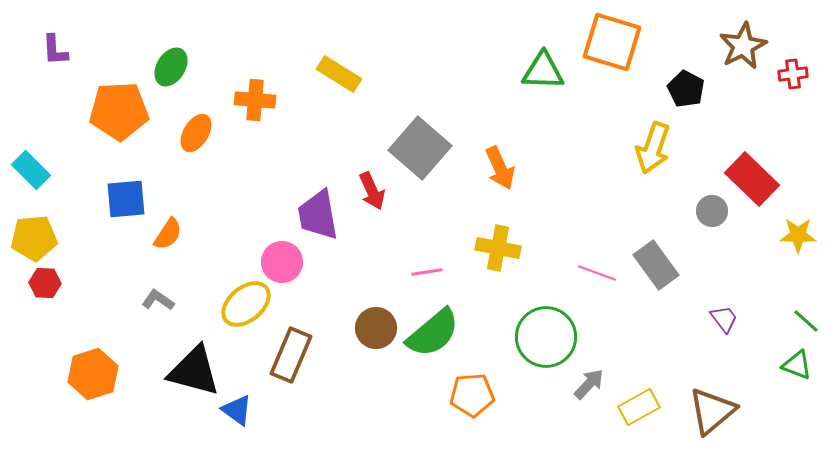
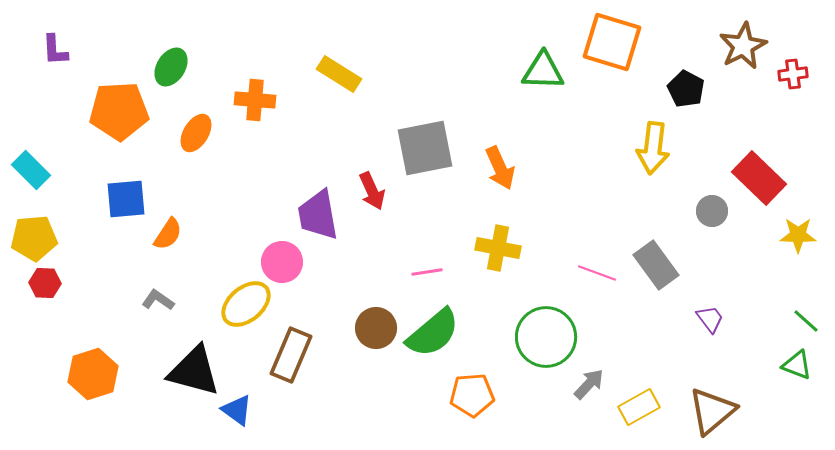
gray square at (420, 148): moved 5 px right; rotated 38 degrees clockwise
yellow arrow at (653, 148): rotated 12 degrees counterclockwise
red rectangle at (752, 179): moved 7 px right, 1 px up
purple trapezoid at (724, 319): moved 14 px left
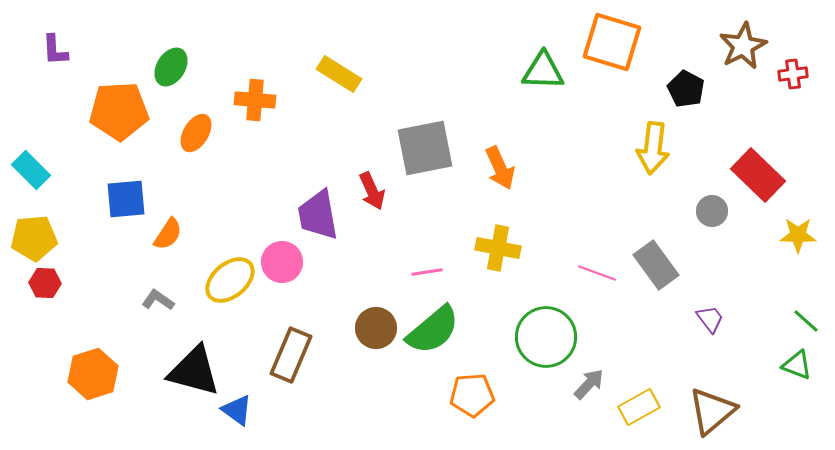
red rectangle at (759, 178): moved 1 px left, 3 px up
yellow ellipse at (246, 304): moved 16 px left, 24 px up
green semicircle at (433, 333): moved 3 px up
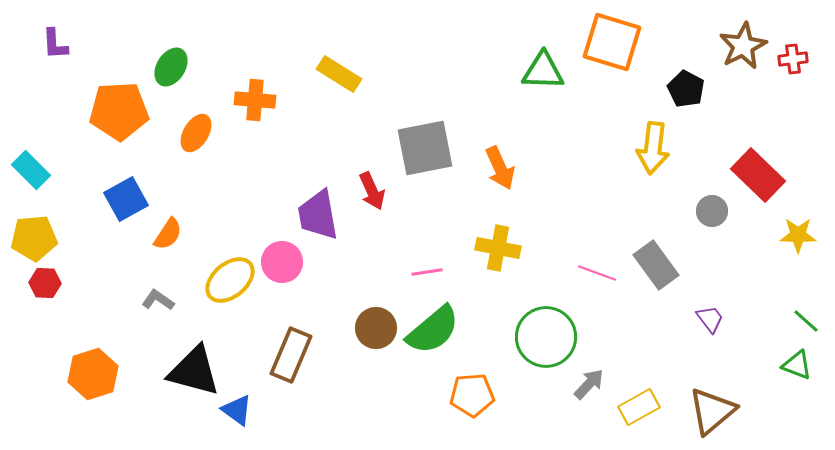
purple L-shape at (55, 50): moved 6 px up
red cross at (793, 74): moved 15 px up
blue square at (126, 199): rotated 24 degrees counterclockwise
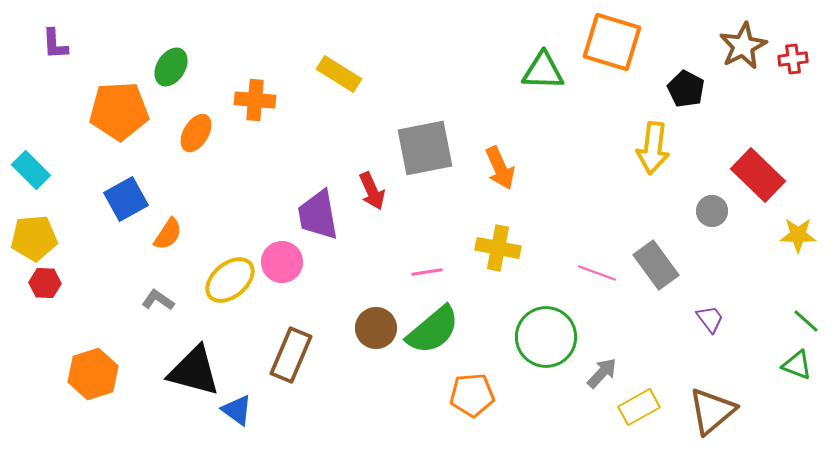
gray arrow at (589, 384): moved 13 px right, 11 px up
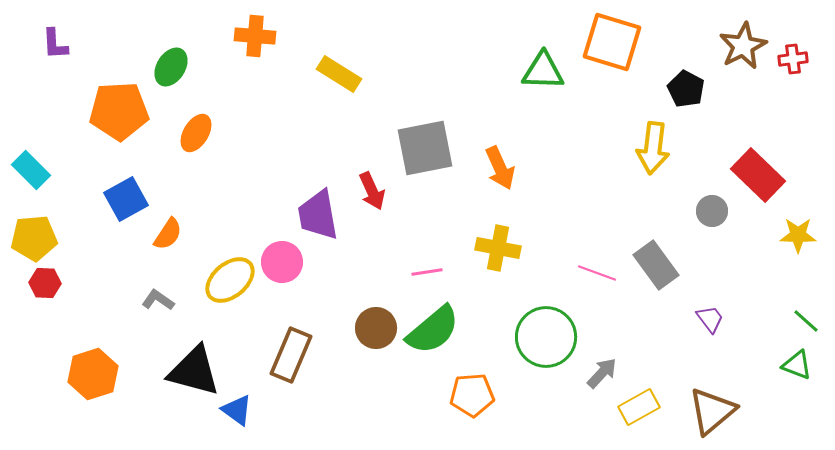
orange cross at (255, 100): moved 64 px up
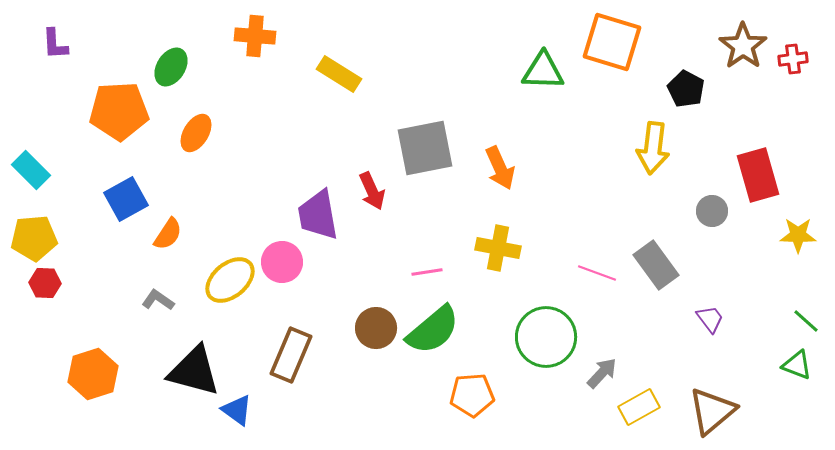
brown star at (743, 46): rotated 9 degrees counterclockwise
red rectangle at (758, 175): rotated 30 degrees clockwise
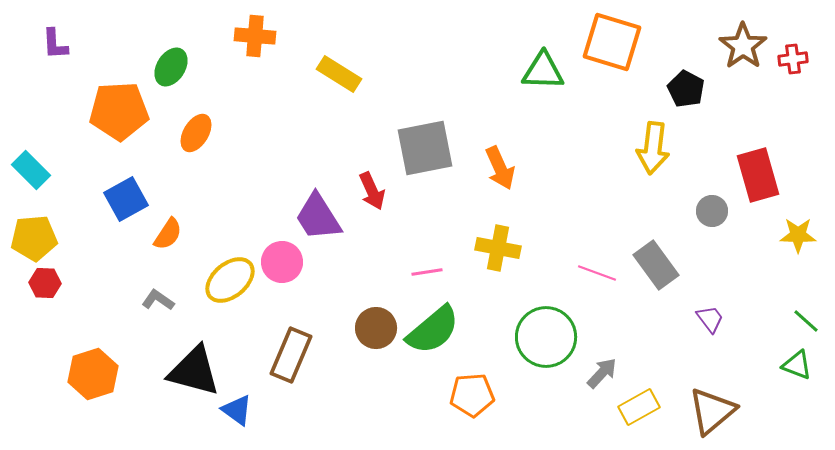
purple trapezoid at (318, 215): moved 2 px down; rotated 22 degrees counterclockwise
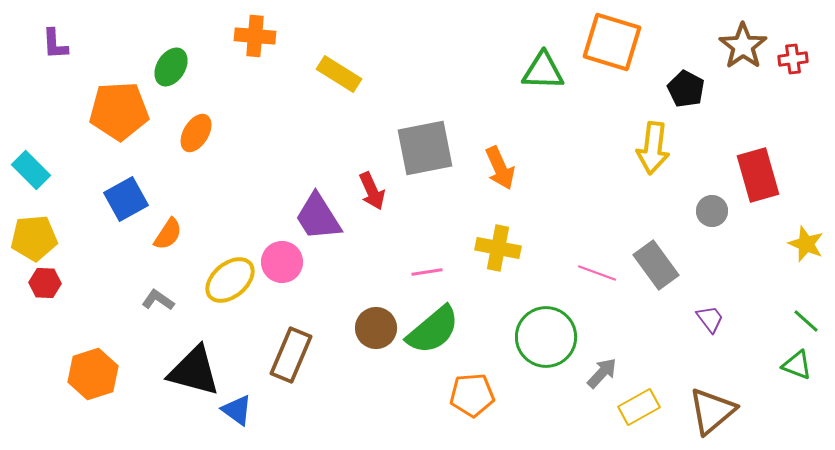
yellow star at (798, 235): moved 8 px right, 9 px down; rotated 21 degrees clockwise
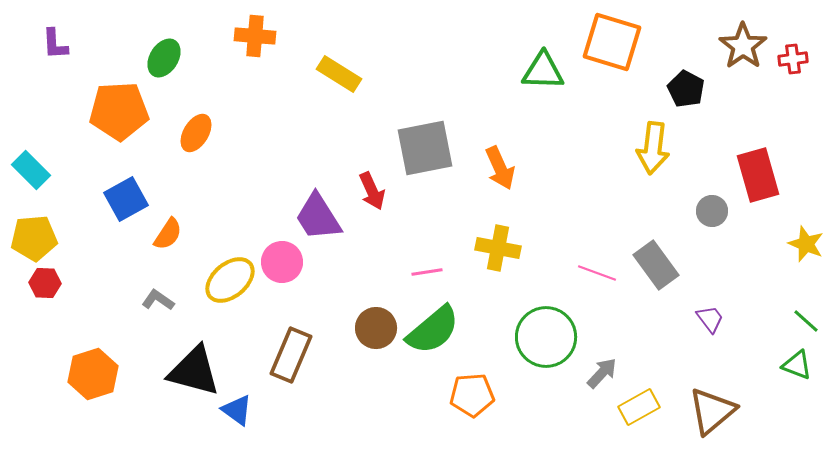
green ellipse at (171, 67): moved 7 px left, 9 px up
